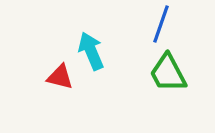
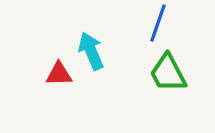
blue line: moved 3 px left, 1 px up
red triangle: moved 1 px left, 3 px up; rotated 16 degrees counterclockwise
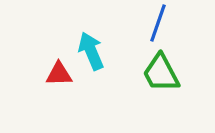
green trapezoid: moved 7 px left
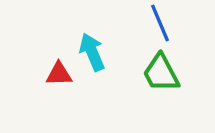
blue line: moved 2 px right; rotated 42 degrees counterclockwise
cyan arrow: moved 1 px right, 1 px down
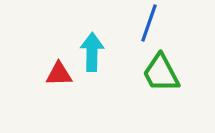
blue line: moved 11 px left; rotated 42 degrees clockwise
cyan arrow: rotated 24 degrees clockwise
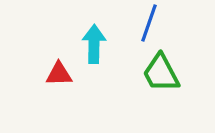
cyan arrow: moved 2 px right, 8 px up
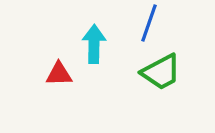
green trapezoid: moved 1 px up; rotated 90 degrees counterclockwise
